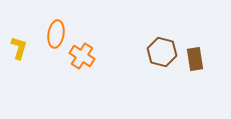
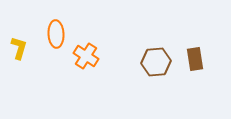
orange ellipse: rotated 12 degrees counterclockwise
brown hexagon: moved 6 px left, 10 px down; rotated 20 degrees counterclockwise
orange cross: moved 4 px right
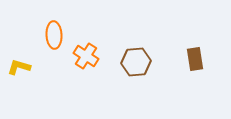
orange ellipse: moved 2 px left, 1 px down
yellow L-shape: moved 19 px down; rotated 90 degrees counterclockwise
brown hexagon: moved 20 px left
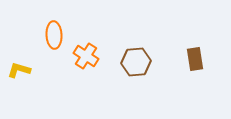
yellow L-shape: moved 3 px down
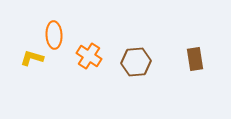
orange cross: moved 3 px right
yellow L-shape: moved 13 px right, 12 px up
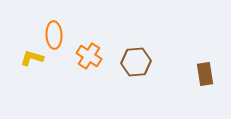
brown rectangle: moved 10 px right, 15 px down
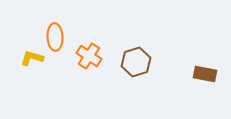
orange ellipse: moved 1 px right, 2 px down
brown hexagon: rotated 12 degrees counterclockwise
brown rectangle: rotated 70 degrees counterclockwise
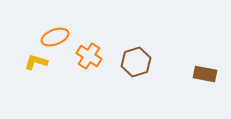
orange ellipse: rotated 72 degrees clockwise
yellow L-shape: moved 4 px right, 4 px down
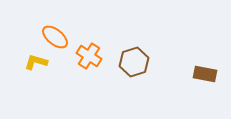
orange ellipse: rotated 60 degrees clockwise
brown hexagon: moved 2 px left
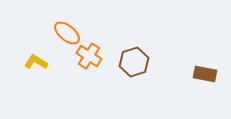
orange ellipse: moved 12 px right, 4 px up
yellow L-shape: rotated 15 degrees clockwise
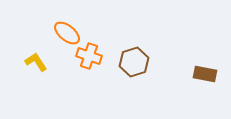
orange cross: rotated 15 degrees counterclockwise
yellow L-shape: rotated 25 degrees clockwise
